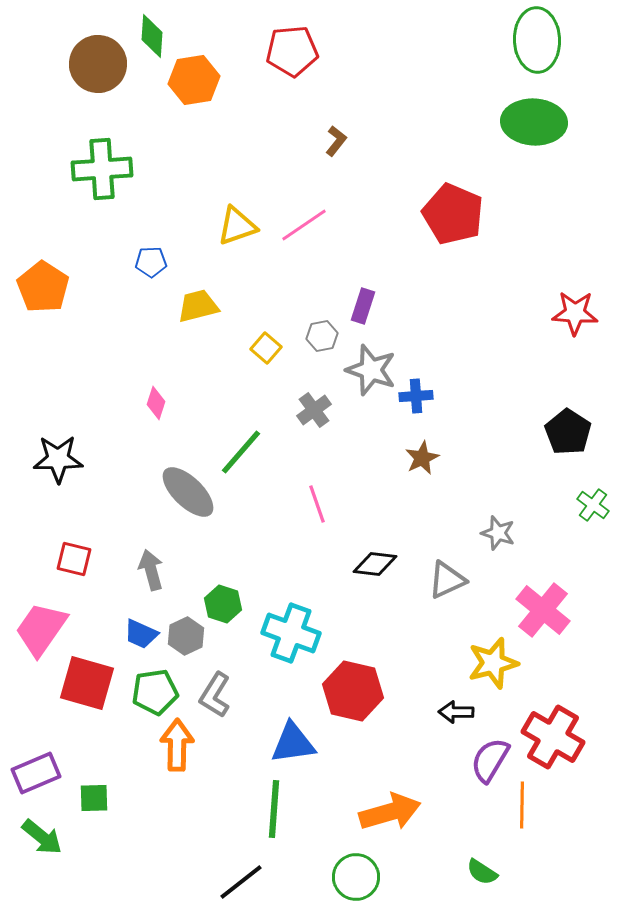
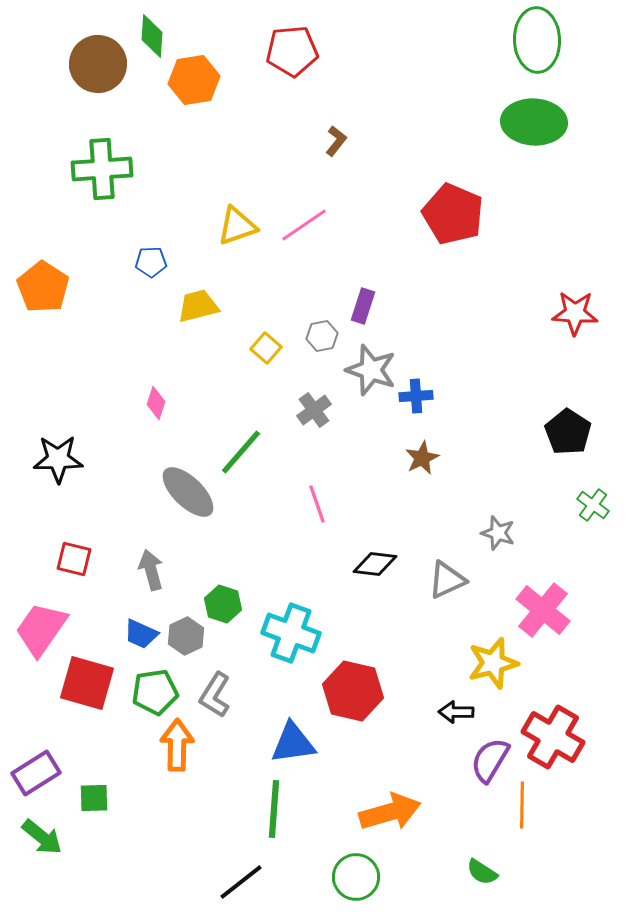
purple rectangle at (36, 773): rotated 9 degrees counterclockwise
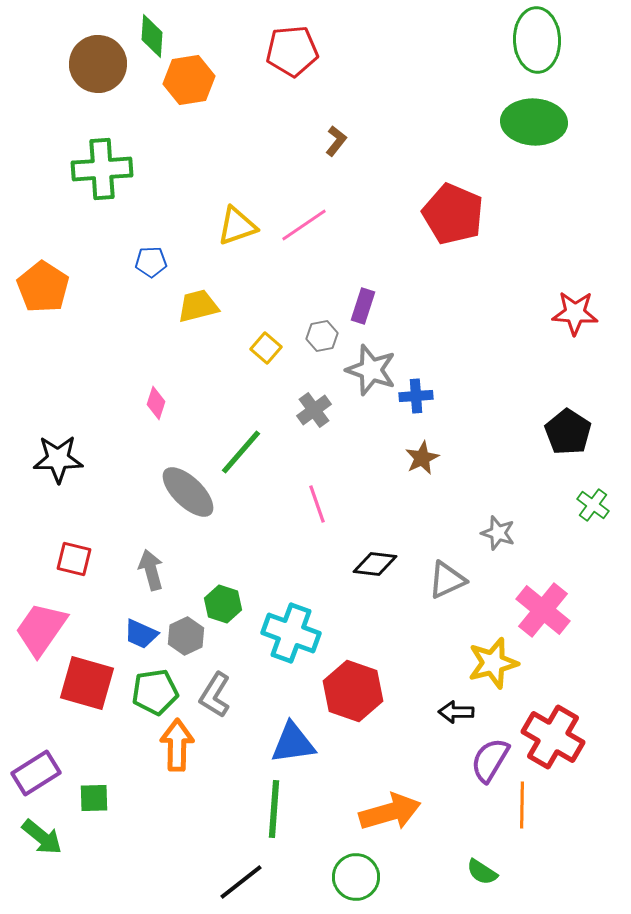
orange hexagon at (194, 80): moved 5 px left
red hexagon at (353, 691): rotated 6 degrees clockwise
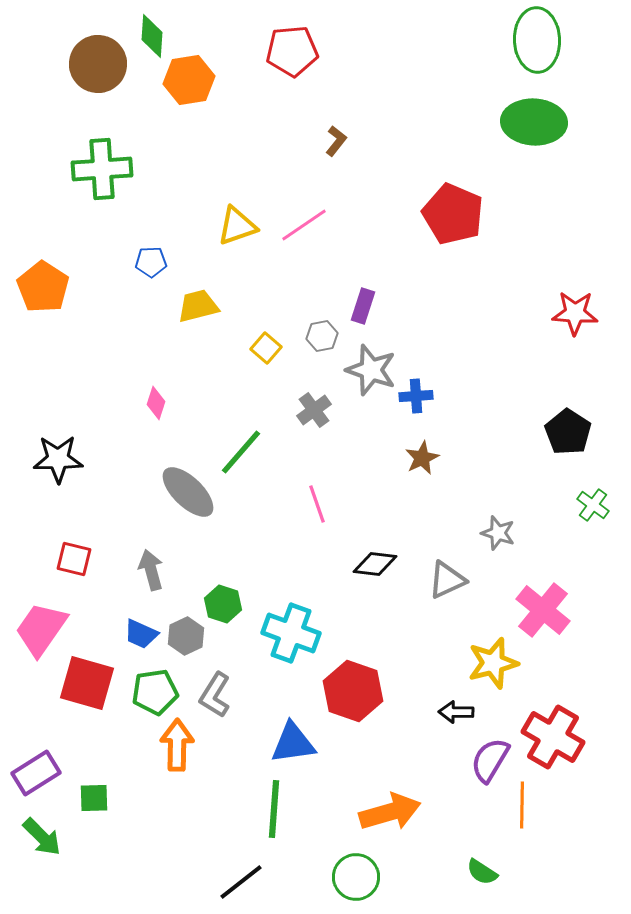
green arrow at (42, 837): rotated 6 degrees clockwise
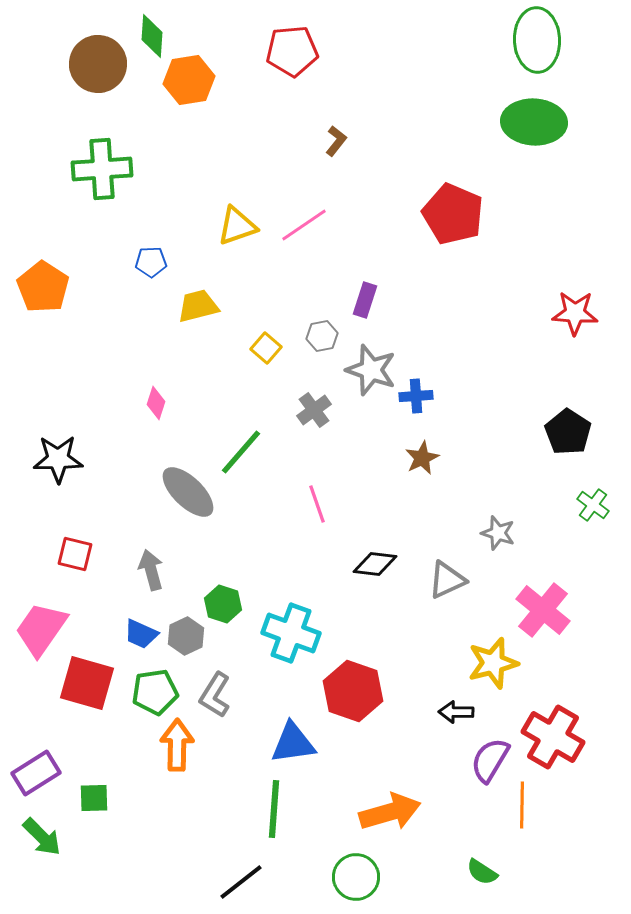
purple rectangle at (363, 306): moved 2 px right, 6 px up
red square at (74, 559): moved 1 px right, 5 px up
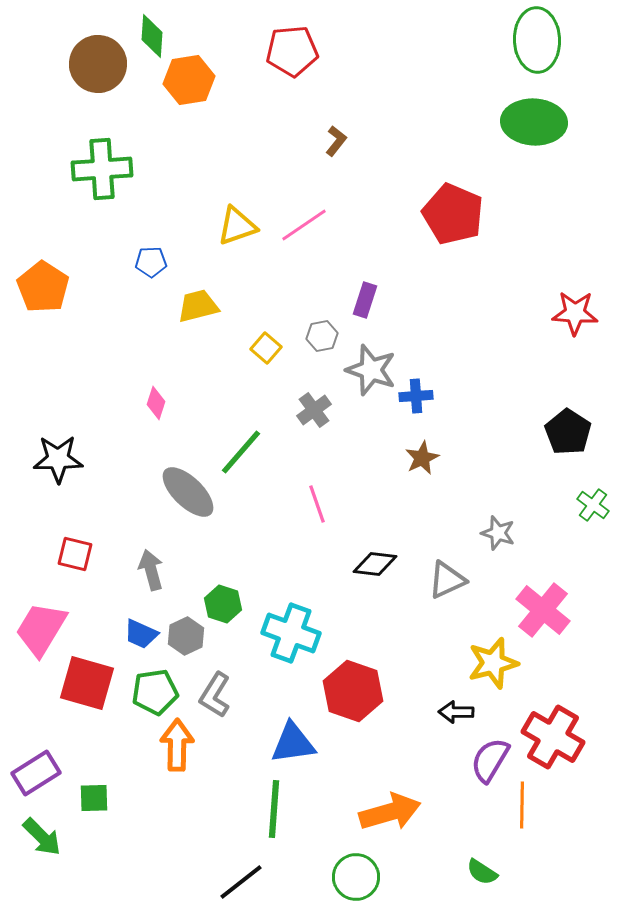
pink trapezoid at (41, 629): rotated 4 degrees counterclockwise
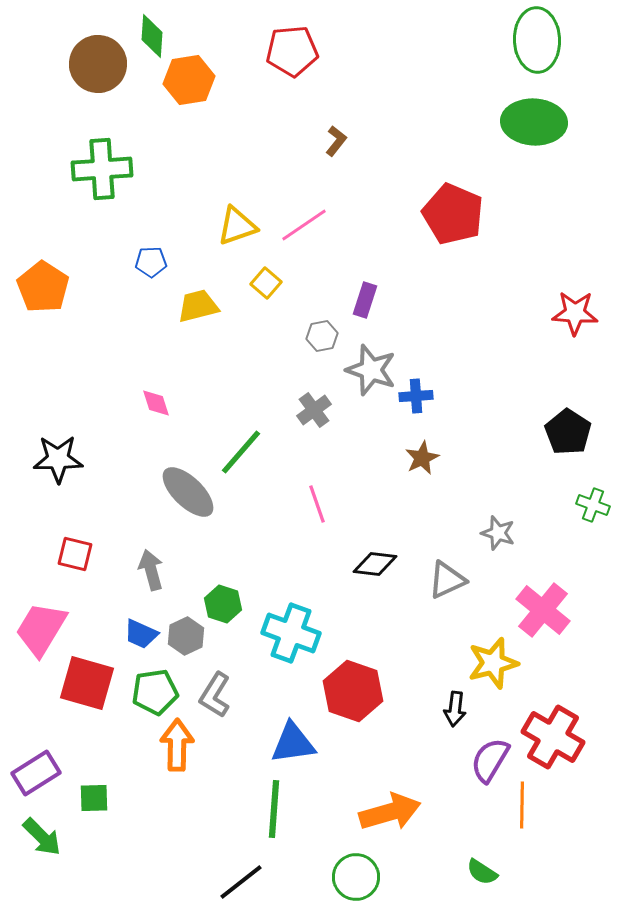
yellow square at (266, 348): moved 65 px up
pink diamond at (156, 403): rotated 36 degrees counterclockwise
green cross at (593, 505): rotated 16 degrees counterclockwise
black arrow at (456, 712): moved 1 px left, 3 px up; rotated 84 degrees counterclockwise
